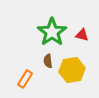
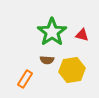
brown semicircle: moved 1 px left, 1 px up; rotated 80 degrees counterclockwise
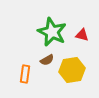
green star: rotated 12 degrees counterclockwise
brown semicircle: rotated 32 degrees counterclockwise
orange rectangle: moved 5 px up; rotated 24 degrees counterclockwise
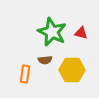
red triangle: moved 1 px left, 2 px up
brown semicircle: moved 2 px left; rotated 24 degrees clockwise
yellow hexagon: rotated 10 degrees clockwise
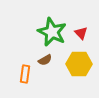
red triangle: rotated 32 degrees clockwise
brown semicircle: rotated 24 degrees counterclockwise
yellow hexagon: moved 7 px right, 6 px up
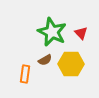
yellow hexagon: moved 8 px left
